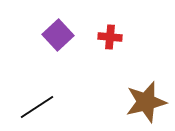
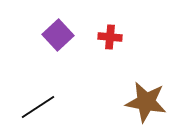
brown star: rotated 24 degrees clockwise
black line: moved 1 px right
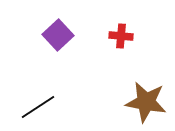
red cross: moved 11 px right, 1 px up
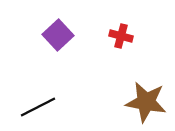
red cross: rotated 10 degrees clockwise
black line: rotated 6 degrees clockwise
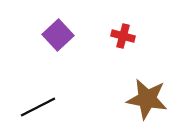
red cross: moved 2 px right
brown star: moved 1 px right, 3 px up
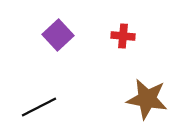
red cross: rotated 10 degrees counterclockwise
black line: moved 1 px right
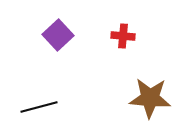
brown star: moved 3 px right, 1 px up; rotated 6 degrees counterclockwise
black line: rotated 12 degrees clockwise
